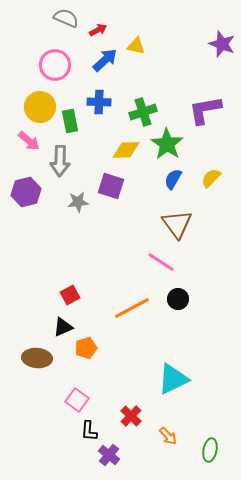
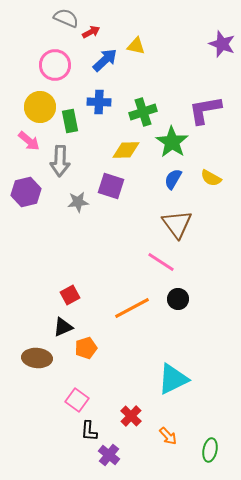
red arrow: moved 7 px left, 2 px down
green star: moved 5 px right, 2 px up
yellow semicircle: rotated 105 degrees counterclockwise
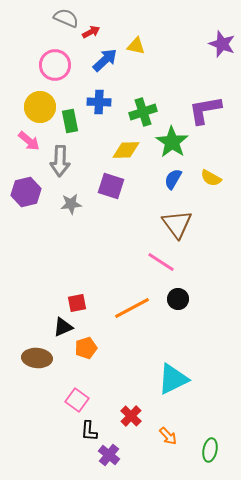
gray star: moved 7 px left, 2 px down
red square: moved 7 px right, 8 px down; rotated 18 degrees clockwise
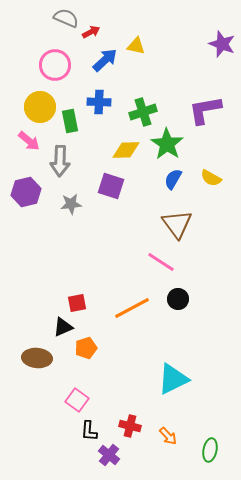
green star: moved 5 px left, 2 px down
red cross: moved 1 px left, 10 px down; rotated 30 degrees counterclockwise
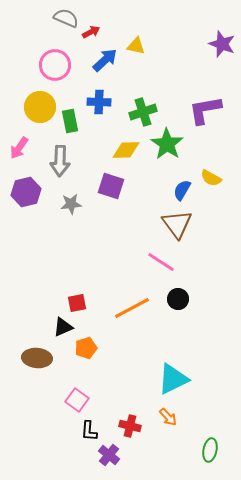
pink arrow: moved 10 px left, 7 px down; rotated 85 degrees clockwise
blue semicircle: moved 9 px right, 11 px down
orange arrow: moved 19 px up
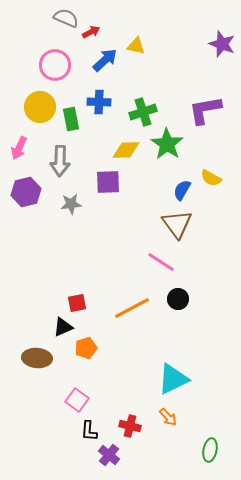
green rectangle: moved 1 px right, 2 px up
pink arrow: rotated 10 degrees counterclockwise
purple square: moved 3 px left, 4 px up; rotated 20 degrees counterclockwise
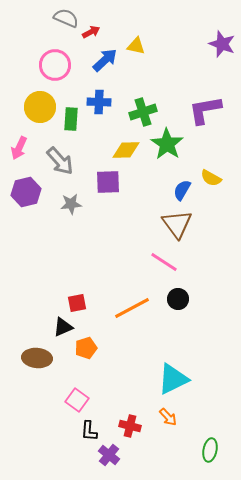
green rectangle: rotated 15 degrees clockwise
gray arrow: rotated 44 degrees counterclockwise
pink line: moved 3 px right
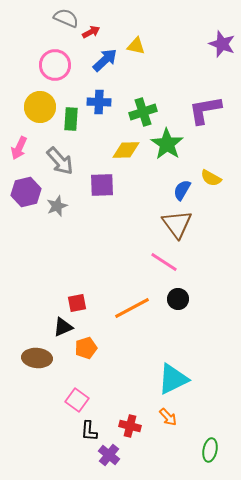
purple square: moved 6 px left, 3 px down
gray star: moved 14 px left, 2 px down; rotated 15 degrees counterclockwise
